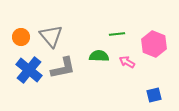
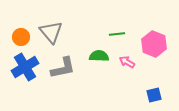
gray triangle: moved 4 px up
blue cross: moved 4 px left, 3 px up; rotated 20 degrees clockwise
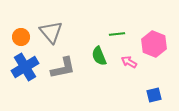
green semicircle: rotated 114 degrees counterclockwise
pink arrow: moved 2 px right
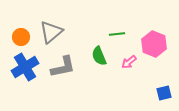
gray triangle: rotated 30 degrees clockwise
pink arrow: rotated 70 degrees counterclockwise
gray L-shape: moved 1 px up
blue square: moved 10 px right, 2 px up
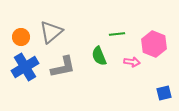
pink arrow: moved 3 px right; rotated 133 degrees counterclockwise
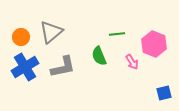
pink arrow: rotated 49 degrees clockwise
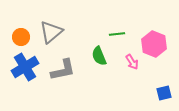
gray L-shape: moved 3 px down
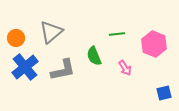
orange circle: moved 5 px left, 1 px down
green semicircle: moved 5 px left
pink arrow: moved 7 px left, 6 px down
blue cross: rotated 8 degrees counterclockwise
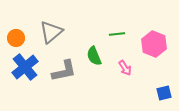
gray L-shape: moved 1 px right, 1 px down
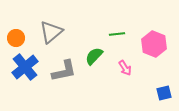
green semicircle: rotated 66 degrees clockwise
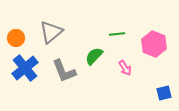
blue cross: moved 1 px down
gray L-shape: rotated 80 degrees clockwise
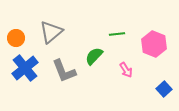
pink arrow: moved 1 px right, 2 px down
blue square: moved 4 px up; rotated 28 degrees counterclockwise
